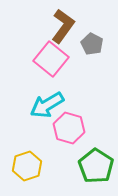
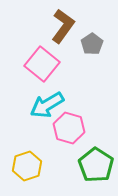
gray pentagon: rotated 10 degrees clockwise
pink square: moved 9 px left, 5 px down
green pentagon: moved 1 px up
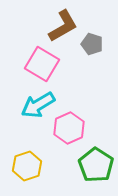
brown L-shape: rotated 24 degrees clockwise
gray pentagon: rotated 20 degrees counterclockwise
pink square: rotated 8 degrees counterclockwise
cyan arrow: moved 9 px left
pink hexagon: rotated 20 degrees clockwise
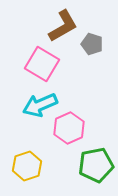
cyan arrow: moved 2 px right; rotated 8 degrees clockwise
green pentagon: rotated 28 degrees clockwise
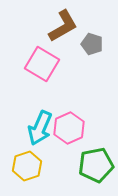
cyan arrow: moved 23 px down; rotated 44 degrees counterclockwise
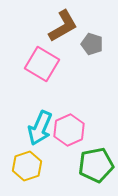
pink hexagon: moved 2 px down
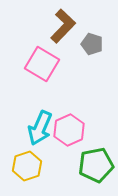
brown L-shape: rotated 16 degrees counterclockwise
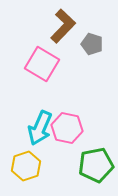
pink hexagon: moved 2 px left, 2 px up; rotated 24 degrees counterclockwise
yellow hexagon: moved 1 px left
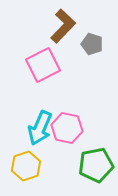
pink square: moved 1 px right, 1 px down; rotated 32 degrees clockwise
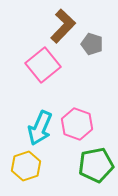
pink square: rotated 12 degrees counterclockwise
pink hexagon: moved 10 px right, 4 px up; rotated 8 degrees clockwise
